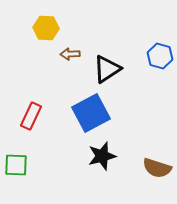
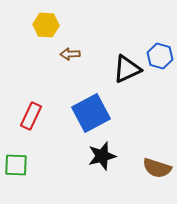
yellow hexagon: moved 3 px up
black triangle: moved 20 px right; rotated 8 degrees clockwise
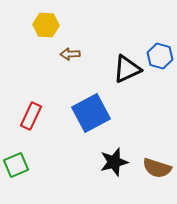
black star: moved 12 px right, 6 px down
green square: rotated 25 degrees counterclockwise
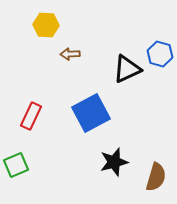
blue hexagon: moved 2 px up
brown semicircle: moved 1 px left, 9 px down; rotated 92 degrees counterclockwise
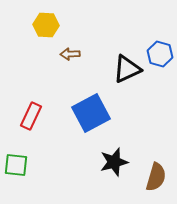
green square: rotated 30 degrees clockwise
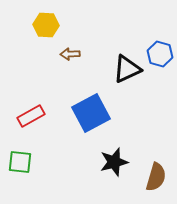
red rectangle: rotated 36 degrees clockwise
green square: moved 4 px right, 3 px up
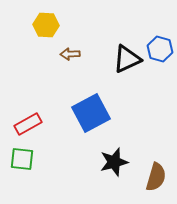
blue hexagon: moved 5 px up
black triangle: moved 10 px up
red rectangle: moved 3 px left, 8 px down
green square: moved 2 px right, 3 px up
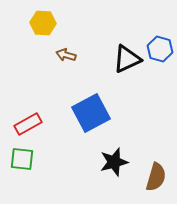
yellow hexagon: moved 3 px left, 2 px up
brown arrow: moved 4 px left, 1 px down; rotated 18 degrees clockwise
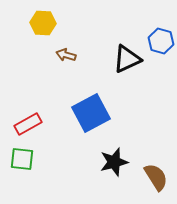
blue hexagon: moved 1 px right, 8 px up
brown semicircle: rotated 48 degrees counterclockwise
